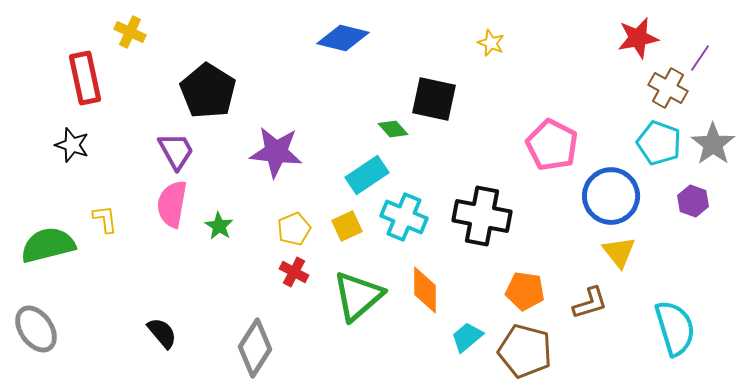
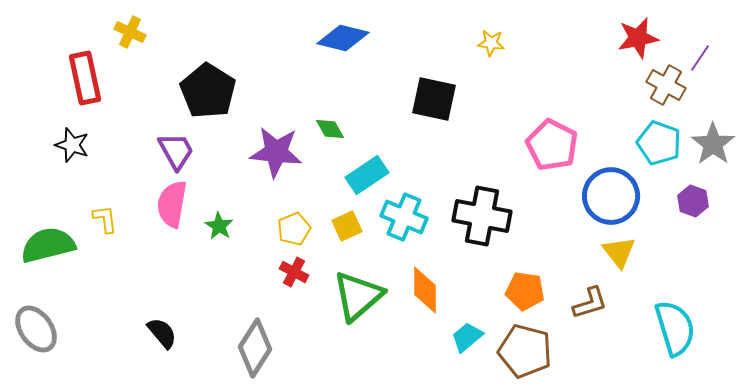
yellow star: rotated 16 degrees counterclockwise
brown cross: moved 2 px left, 3 px up
green diamond: moved 63 px left; rotated 12 degrees clockwise
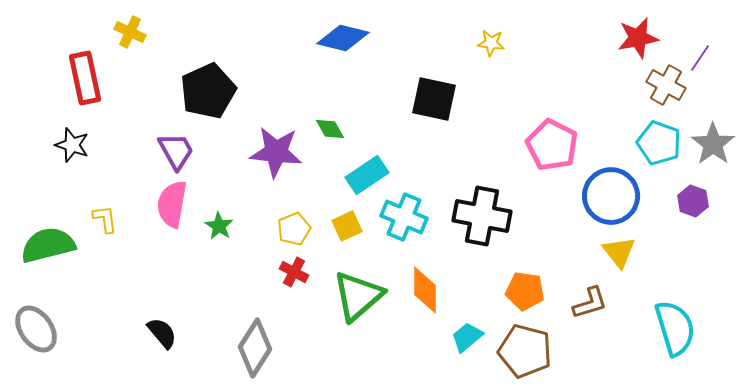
black pentagon: rotated 16 degrees clockwise
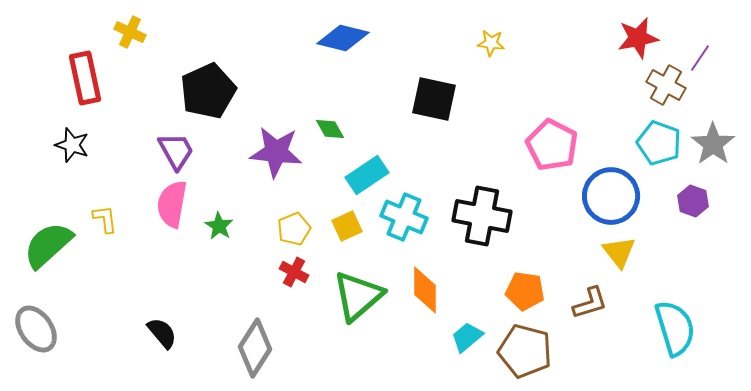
green semicircle: rotated 28 degrees counterclockwise
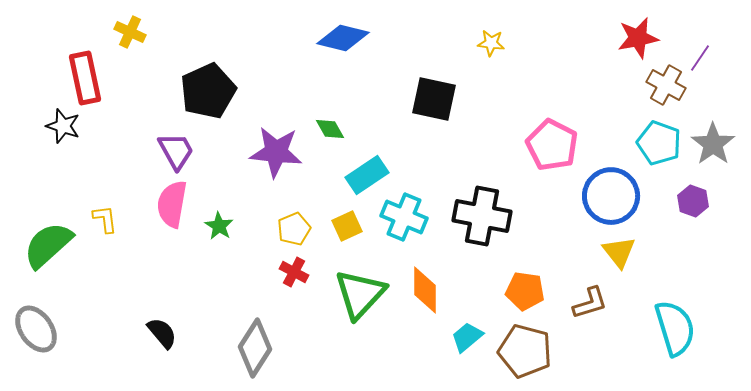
black star: moved 9 px left, 19 px up
green triangle: moved 2 px right, 2 px up; rotated 6 degrees counterclockwise
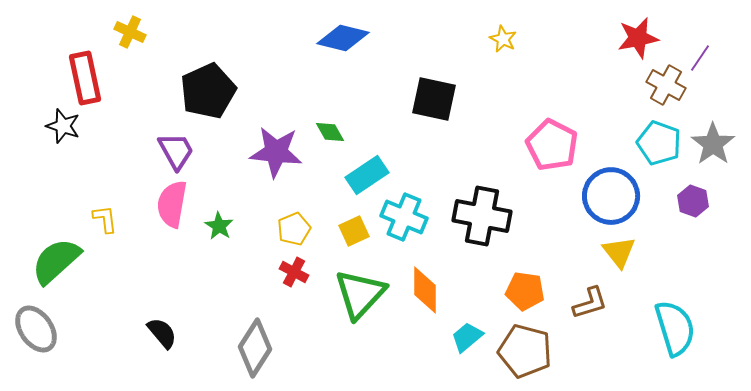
yellow star: moved 12 px right, 4 px up; rotated 20 degrees clockwise
green diamond: moved 3 px down
yellow square: moved 7 px right, 5 px down
green semicircle: moved 8 px right, 16 px down
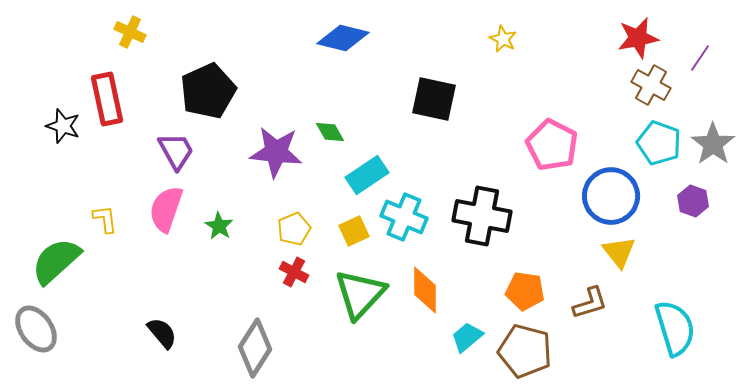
red rectangle: moved 22 px right, 21 px down
brown cross: moved 15 px left
pink semicircle: moved 6 px left, 5 px down; rotated 9 degrees clockwise
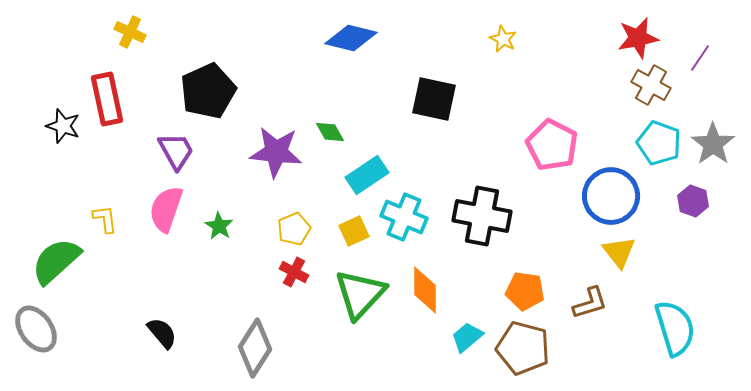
blue diamond: moved 8 px right
brown pentagon: moved 2 px left, 3 px up
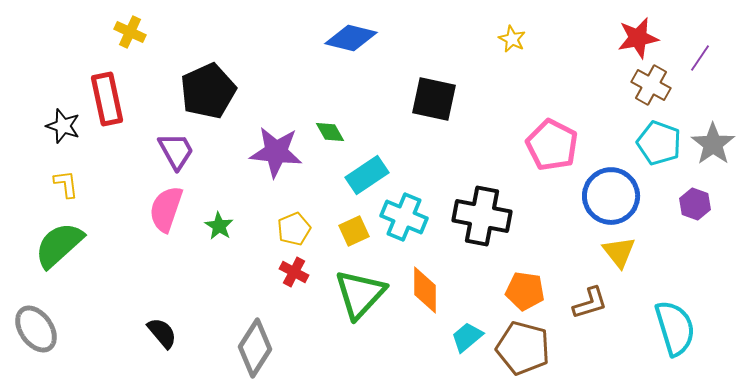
yellow star: moved 9 px right
purple hexagon: moved 2 px right, 3 px down
yellow L-shape: moved 39 px left, 35 px up
green semicircle: moved 3 px right, 16 px up
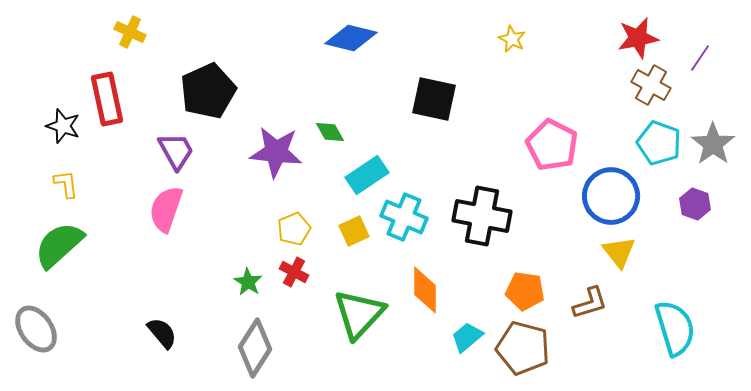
green star: moved 29 px right, 56 px down
green triangle: moved 1 px left, 20 px down
